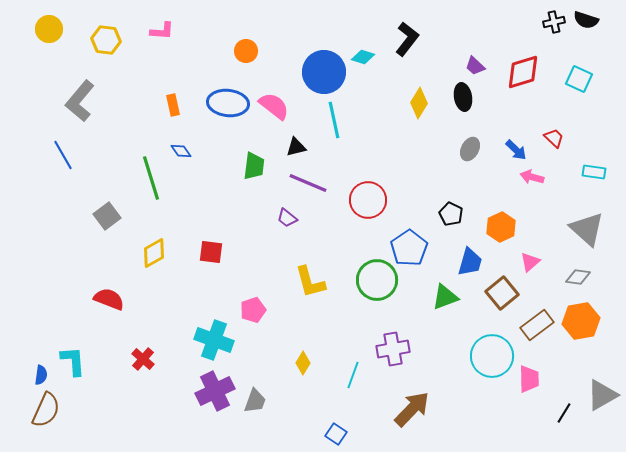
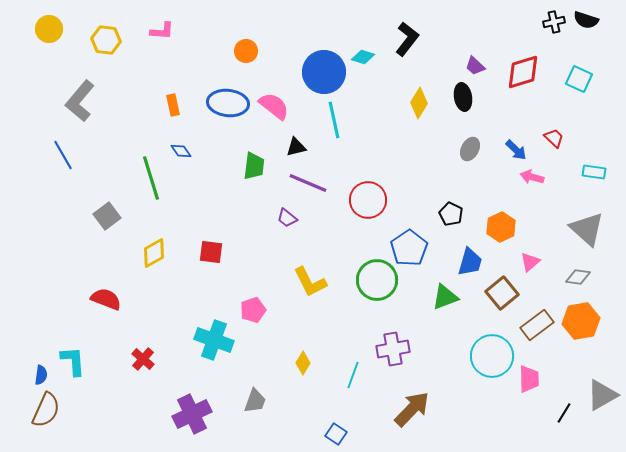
yellow L-shape at (310, 282): rotated 12 degrees counterclockwise
red semicircle at (109, 299): moved 3 px left
purple cross at (215, 391): moved 23 px left, 23 px down
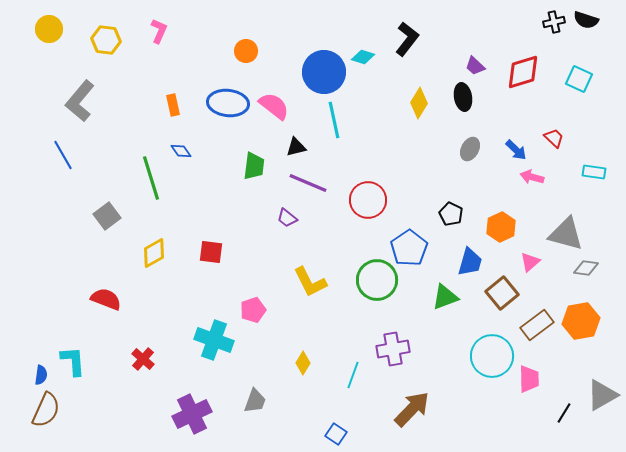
pink L-shape at (162, 31): moved 3 px left; rotated 70 degrees counterclockwise
gray triangle at (587, 229): moved 21 px left, 5 px down; rotated 27 degrees counterclockwise
gray diamond at (578, 277): moved 8 px right, 9 px up
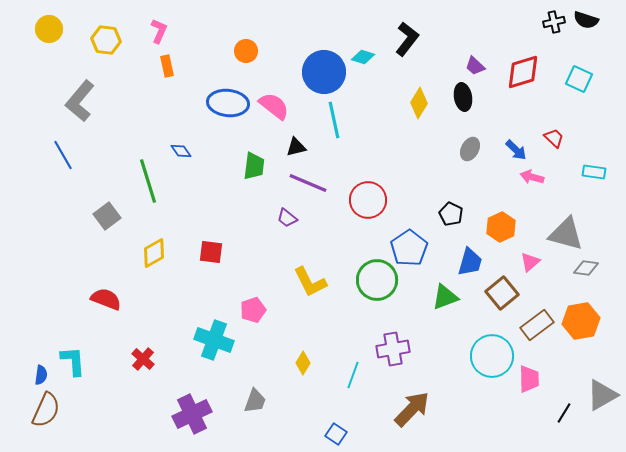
orange rectangle at (173, 105): moved 6 px left, 39 px up
green line at (151, 178): moved 3 px left, 3 px down
